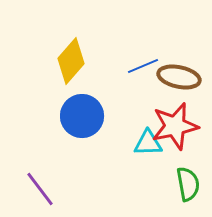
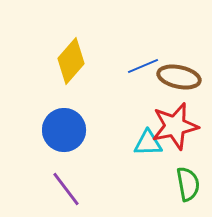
blue circle: moved 18 px left, 14 px down
purple line: moved 26 px right
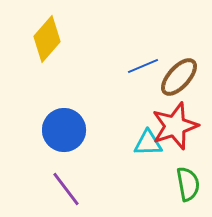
yellow diamond: moved 24 px left, 22 px up
brown ellipse: rotated 60 degrees counterclockwise
red star: rotated 6 degrees counterclockwise
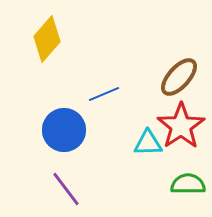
blue line: moved 39 px left, 28 px down
red star: moved 6 px right; rotated 15 degrees counterclockwise
green semicircle: rotated 80 degrees counterclockwise
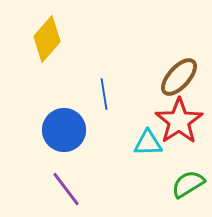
blue line: rotated 76 degrees counterclockwise
red star: moved 2 px left, 5 px up
green semicircle: rotated 32 degrees counterclockwise
